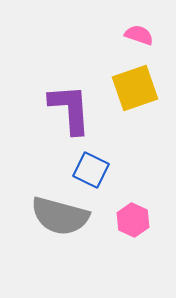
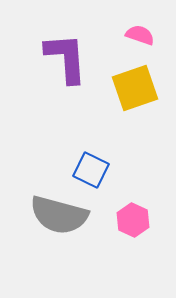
pink semicircle: moved 1 px right
purple L-shape: moved 4 px left, 51 px up
gray semicircle: moved 1 px left, 1 px up
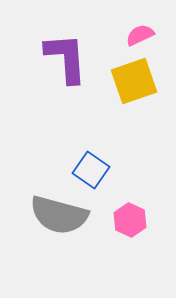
pink semicircle: rotated 44 degrees counterclockwise
yellow square: moved 1 px left, 7 px up
blue square: rotated 9 degrees clockwise
pink hexagon: moved 3 px left
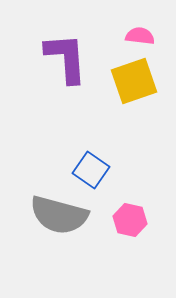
pink semicircle: moved 1 px down; rotated 32 degrees clockwise
pink hexagon: rotated 12 degrees counterclockwise
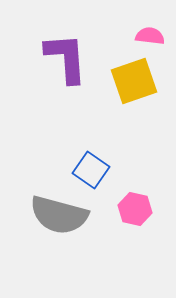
pink semicircle: moved 10 px right
pink hexagon: moved 5 px right, 11 px up
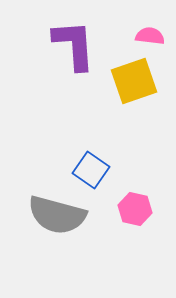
purple L-shape: moved 8 px right, 13 px up
gray semicircle: moved 2 px left
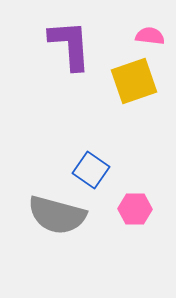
purple L-shape: moved 4 px left
pink hexagon: rotated 12 degrees counterclockwise
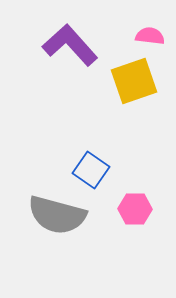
purple L-shape: rotated 38 degrees counterclockwise
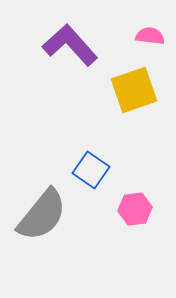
yellow square: moved 9 px down
pink hexagon: rotated 8 degrees counterclockwise
gray semicircle: moved 15 px left; rotated 66 degrees counterclockwise
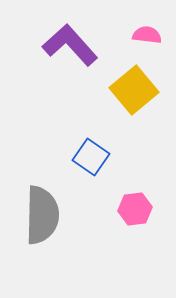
pink semicircle: moved 3 px left, 1 px up
yellow square: rotated 21 degrees counterclockwise
blue square: moved 13 px up
gray semicircle: rotated 38 degrees counterclockwise
